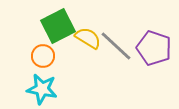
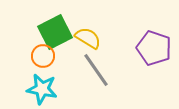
green square: moved 3 px left, 6 px down
gray line: moved 20 px left, 24 px down; rotated 12 degrees clockwise
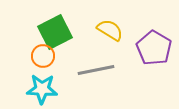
yellow semicircle: moved 22 px right, 8 px up
purple pentagon: rotated 12 degrees clockwise
gray line: rotated 66 degrees counterclockwise
cyan star: rotated 8 degrees counterclockwise
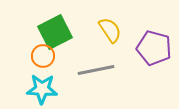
yellow semicircle: rotated 24 degrees clockwise
purple pentagon: rotated 16 degrees counterclockwise
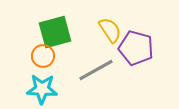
green square: rotated 12 degrees clockwise
purple pentagon: moved 18 px left
gray line: rotated 18 degrees counterclockwise
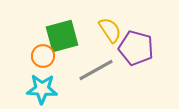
green square: moved 7 px right, 4 px down
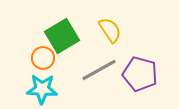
green square: rotated 16 degrees counterclockwise
purple pentagon: moved 4 px right, 26 px down
orange circle: moved 2 px down
gray line: moved 3 px right
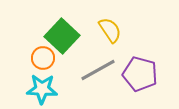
green square: rotated 16 degrees counterclockwise
gray line: moved 1 px left
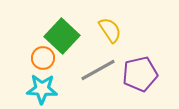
purple pentagon: rotated 28 degrees counterclockwise
